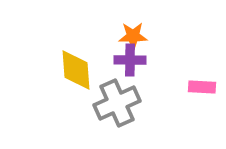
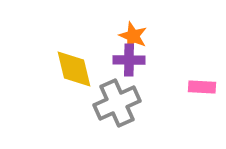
orange star: rotated 24 degrees clockwise
purple cross: moved 1 px left
yellow diamond: moved 2 px left, 1 px up; rotated 9 degrees counterclockwise
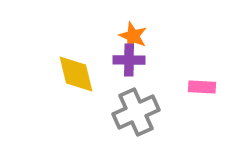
yellow diamond: moved 2 px right, 5 px down
gray cross: moved 19 px right, 9 px down
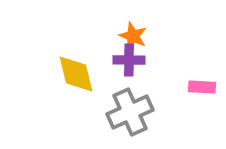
gray cross: moved 6 px left
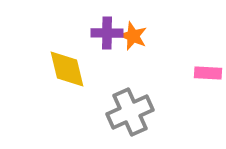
purple cross: moved 22 px left, 27 px up
yellow diamond: moved 9 px left, 5 px up
pink rectangle: moved 6 px right, 14 px up
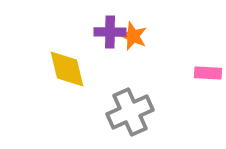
purple cross: moved 3 px right, 1 px up
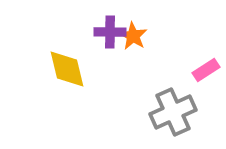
orange star: rotated 8 degrees clockwise
pink rectangle: moved 2 px left, 3 px up; rotated 36 degrees counterclockwise
gray cross: moved 43 px right
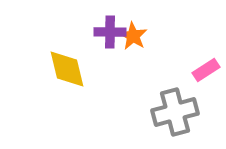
gray cross: moved 2 px right; rotated 9 degrees clockwise
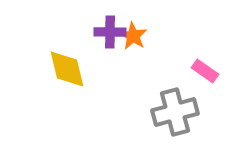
pink rectangle: moved 1 px left, 1 px down; rotated 68 degrees clockwise
